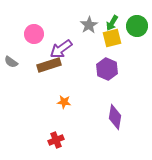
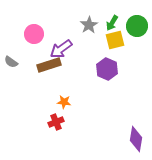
yellow square: moved 3 px right, 2 px down
purple diamond: moved 21 px right, 22 px down
red cross: moved 18 px up
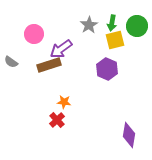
green arrow: rotated 21 degrees counterclockwise
red cross: moved 1 px right, 2 px up; rotated 21 degrees counterclockwise
purple diamond: moved 7 px left, 4 px up
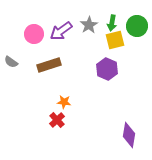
purple arrow: moved 18 px up
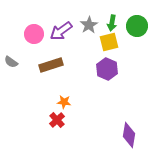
yellow square: moved 6 px left, 2 px down
brown rectangle: moved 2 px right
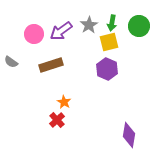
green circle: moved 2 px right
orange star: rotated 24 degrees clockwise
